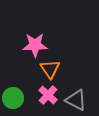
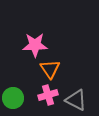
pink cross: rotated 30 degrees clockwise
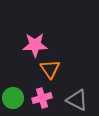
pink cross: moved 6 px left, 3 px down
gray triangle: moved 1 px right
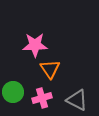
green circle: moved 6 px up
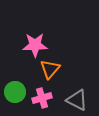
orange triangle: rotated 15 degrees clockwise
green circle: moved 2 px right
